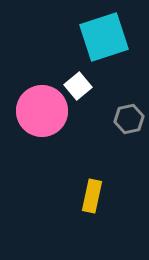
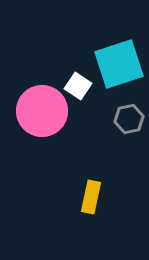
cyan square: moved 15 px right, 27 px down
white square: rotated 16 degrees counterclockwise
yellow rectangle: moved 1 px left, 1 px down
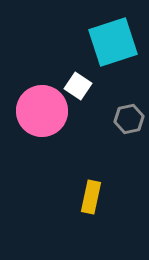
cyan square: moved 6 px left, 22 px up
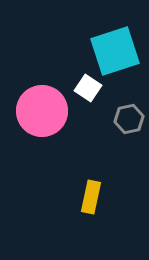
cyan square: moved 2 px right, 9 px down
white square: moved 10 px right, 2 px down
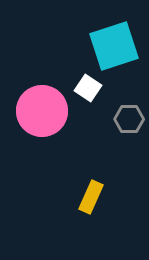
cyan square: moved 1 px left, 5 px up
gray hexagon: rotated 12 degrees clockwise
yellow rectangle: rotated 12 degrees clockwise
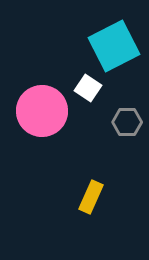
cyan square: rotated 9 degrees counterclockwise
gray hexagon: moved 2 px left, 3 px down
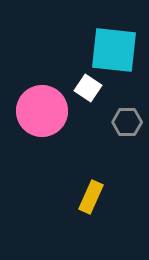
cyan square: moved 4 px down; rotated 33 degrees clockwise
